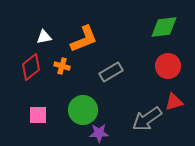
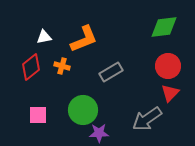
red triangle: moved 4 px left, 9 px up; rotated 30 degrees counterclockwise
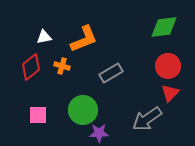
gray rectangle: moved 1 px down
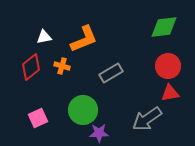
red triangle: rotated 36 degrees clockwise
pink square: moved 3 px down; rotated 24 degrees counterclockwise
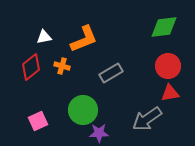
pink square: moved 3 px down
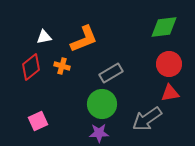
red circle: moved 1 px right, 2 px up
green circle: moved 19 px right, 6 px up
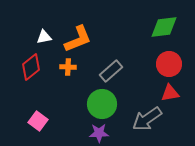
orange L-shape: moved 6 px left
orange cross: moved 6 px right, 1 px down; rotated 14 degrees counterclockwise
gray rectangle: moved 2 px up; rotated 10 degrees counterclockwise
pink square: rotated 30 degrees counterclockwise
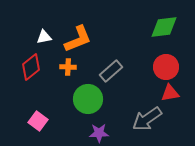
red circle: moved 3 px left, 3 px down
green circle: moved 14 px left, 5 px up
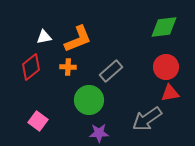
green circle: moved 1 px right, 1 px down
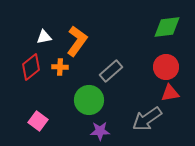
green diamond: moved 3 px right
orange L-shape: moved 1 px left, 2 px down; rotated 32 degrees counterclockwise
orange cross: moved 8 px left
purple star: moved 1 px right, 2 px up
